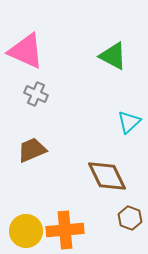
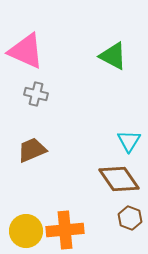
gray cross: rotated 10 degrees counterclockwise
cyan triangle: moved 19 px down; rotated 15 degrees counterclockwise
brown diamond: moved 12 px right, 3 px down; rotated 9 degrees counterclockwise
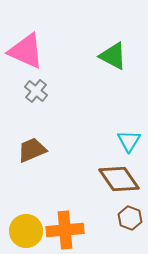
gray cross: moved 3 px up; rotated 25 degrees clockwise
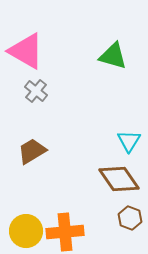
pink triangle: rotated 6 degrees clockwise
green triangle: rotated 12 degrees counterclockwise
brown trapezoid: moved 1 px down; rotated 8 degrees counterclockwise
orange cross: moved 2 px down
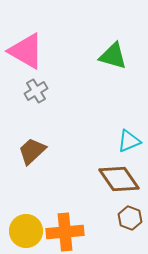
gray cross: rotated 20 degrees clockwise
cyan triangle: rotated 35 degrees clockwise
brown trapezoid: rotated 12 degrees counterclockwise
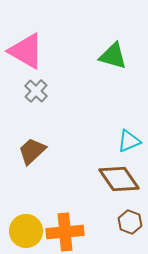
gray cross: rotated 15 degrees counterclockwise
brown hexagon: moved 4 px down
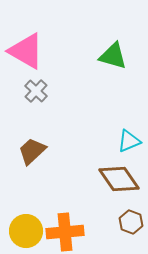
brown hexagon: moved 1 px right
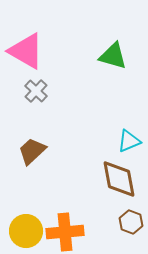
brown diamond: rotated 24 degrees clockwise
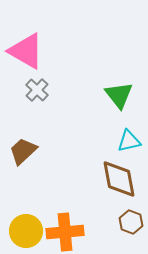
green triangle: moved 6 px right, 39 px down; rotated 36 degrees clockwise
gray cross: moved 1 px right, 1 px up
cyan triangle: rotated 10 degrees clockwise
brown trapezoid: moved 9 px left
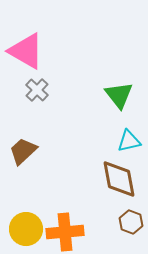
yellow circle: moved 2 px up
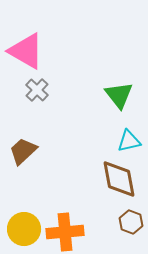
yellow circle: moved 2 px left
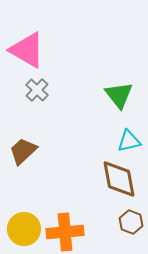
pink triangle: moved 1 px right, 1 px up
